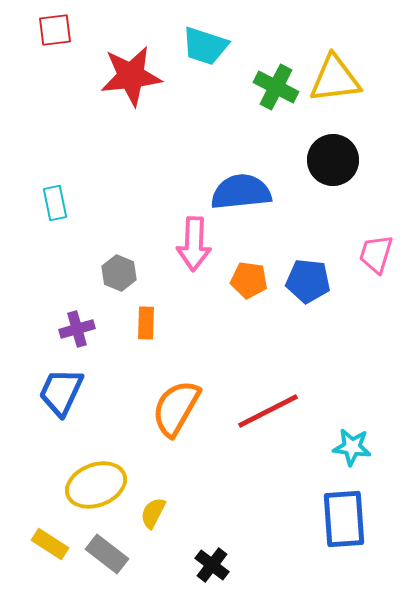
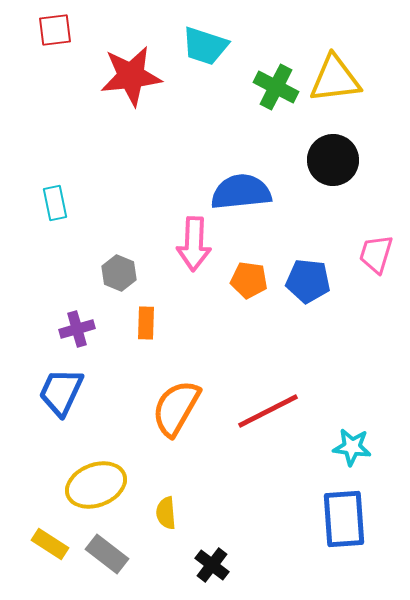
yellow semicircle: moved 13 px right; rotated 32 degrees counterclockwise
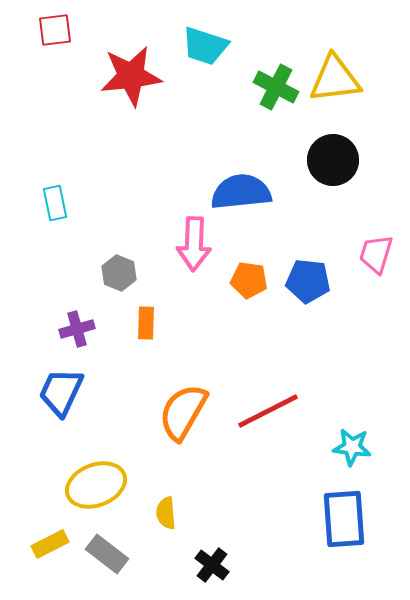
orange semicircle: moved 7 px right, 4 px down
yellow rectangle: rotated 60 degrees counterclockwise
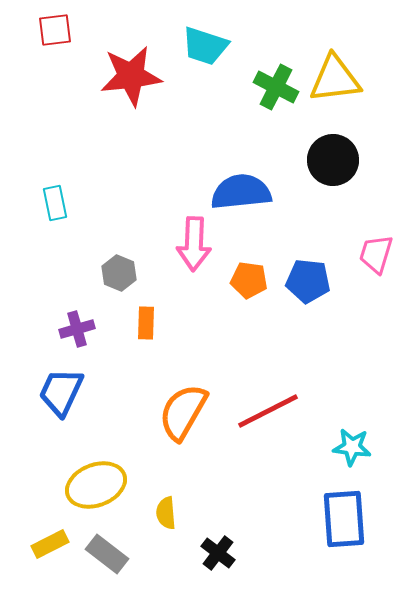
black cross: moved 6 px right, 12 px up
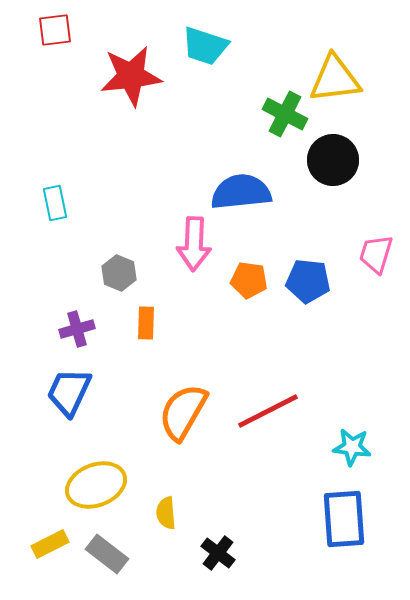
green cross: moved 9 px right, 27 px down
blue trapezoid: moved 8 px right
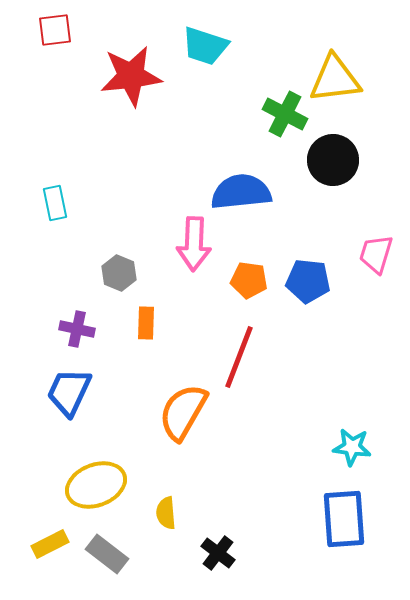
purple cross: rotated 28 degrees clockwise
red line: moved 29 px left, 54 px up; rotated 42 degrees counterclockwise
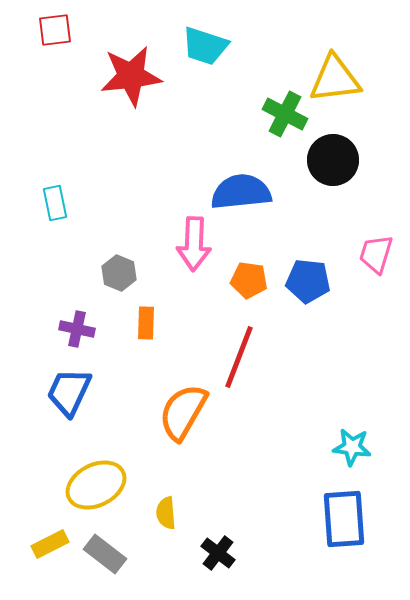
yellow ellipse: rotated 6 degrees counterclockwise
gray rectangle: moved 2 px left
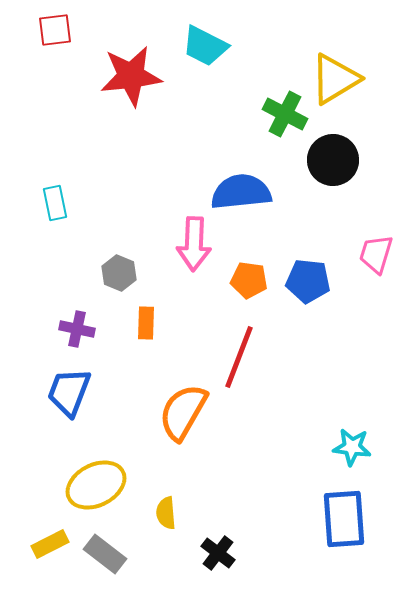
cyan trapezoid: rotated 9 degrees clockwise
yellow triangle: rotated 24 degrees counterclockwise
blue trapezoid: rotated 4 degrees counterclockwise
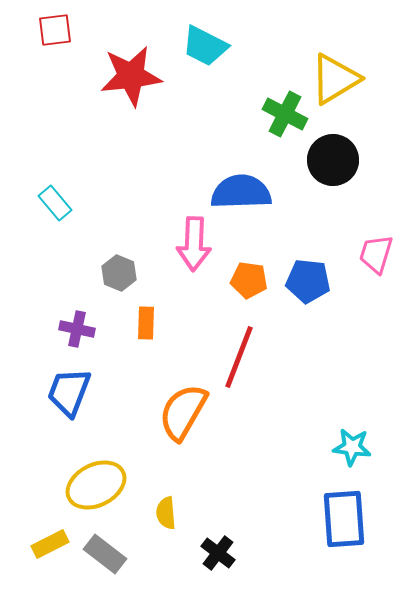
blue semicircle: rotated 4 degrees clockwise
cyan rectangle: rotated 28 degrees counterclockwise
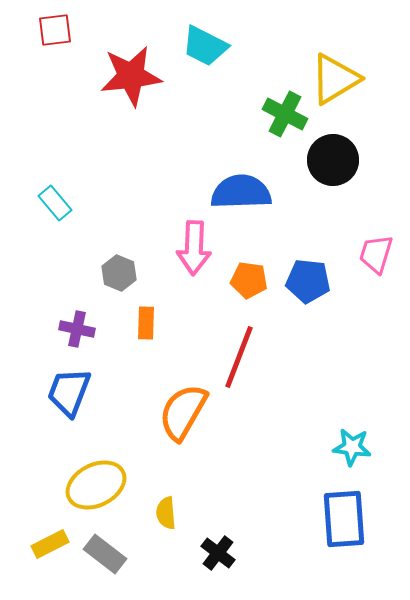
pink arrow: moved 4 px down
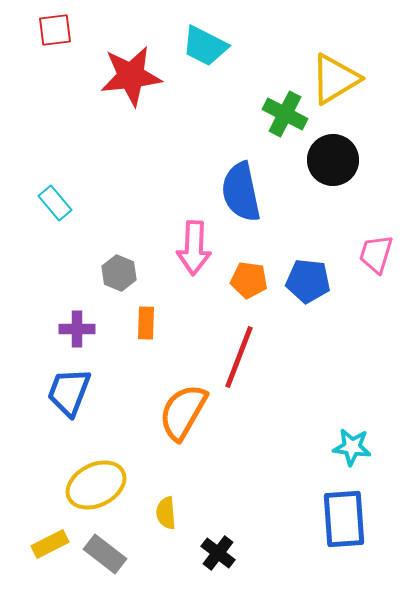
blue semicircle: rotated 100 degrees counterclockwise
purple cross: rotated 12 degrees counterclockwise
